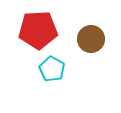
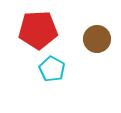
brown circle: moved 6 px right
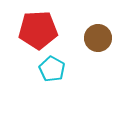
brown circle: moved 1 px right, 1 px up
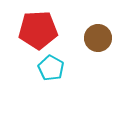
cyan pentagon: moved 1 px left, 1 px up
